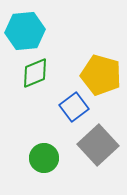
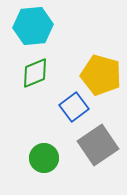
cyan hexagon: moved 8 px right, 5 px up
gray square: rotated 9 degrees clockwise
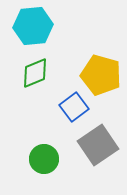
green circle: moved 1 px down
